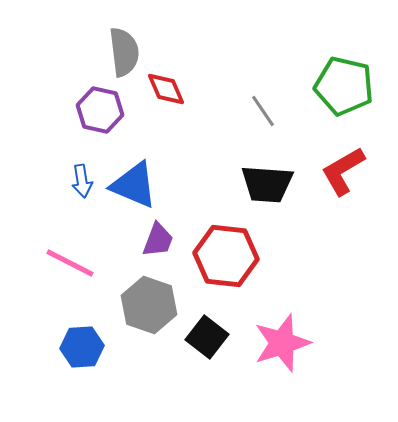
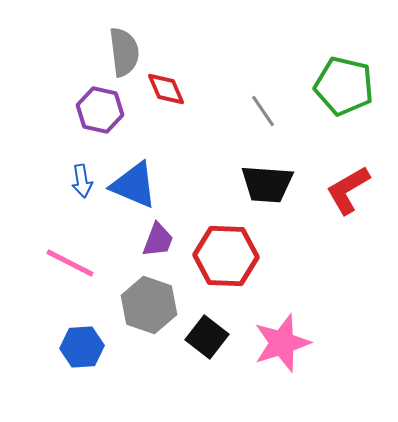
red L-shape: moved 5 px right, 19 px down
red hexagon: rotated 4 degrees counterclockwise
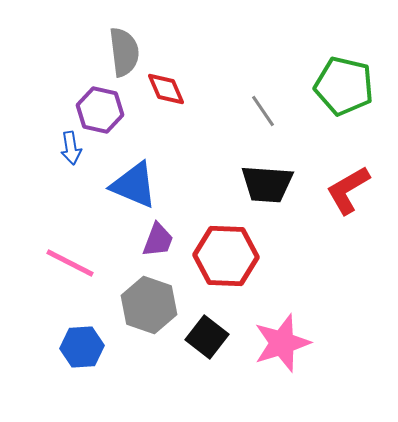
blue arrow: moved 11 px left, 33 px up
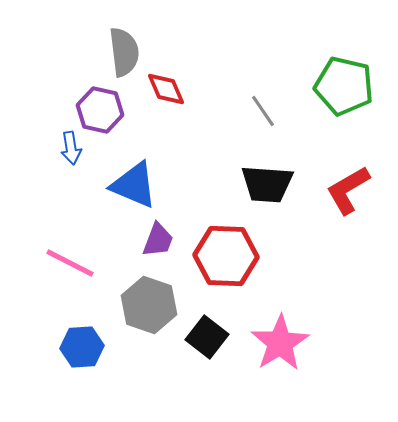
pink star: moved 2 px left; rotated 14 degrees counterclockwise
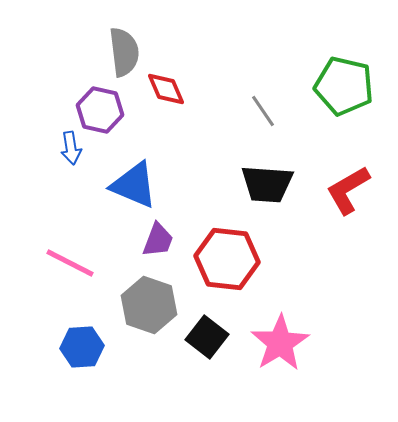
red hexagon: moved 1 px right, 3 px down; rotated 4 degrees clockwise
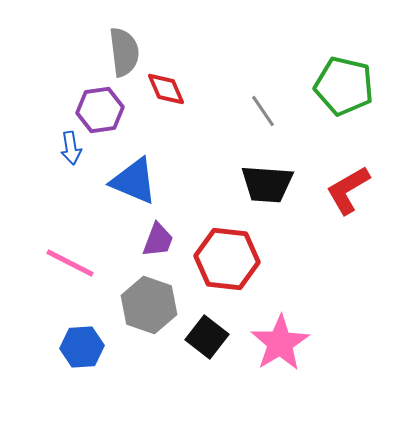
purple hexagon: rotated 21 degrees counterclockwise
blue triangle: moved 4 px up
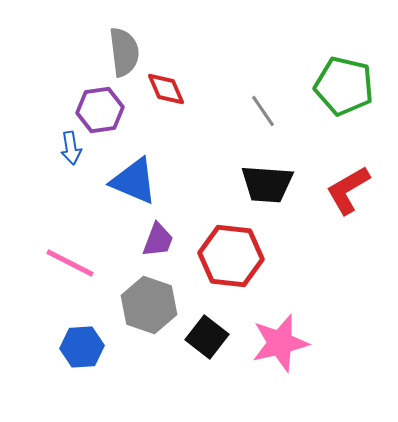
red hexagon: moved 4 px right, 3 px up
pink star: rotated 18 degrees clockwise
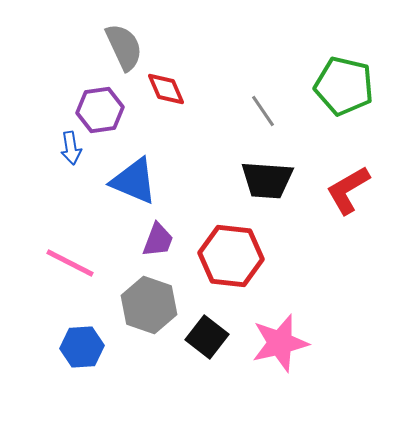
gray semicircle: moved 5 px up; rotated 18 degrees counterclockwise
black trapezoid: moved 4 px up
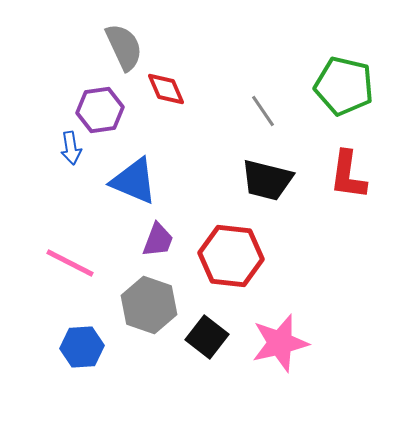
black trapezoid: rotated 10 degrees clockwise
red L-shape: moved 15 px up; rotated 52 degrees counterclockwise
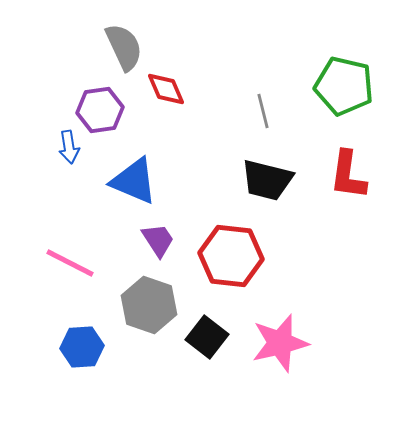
gray line: rotated 20 degrees clockwise
blue arrow: moved 2 px left, 1 px up
purple trapezoid: rotated 54 degrees counterclockwise
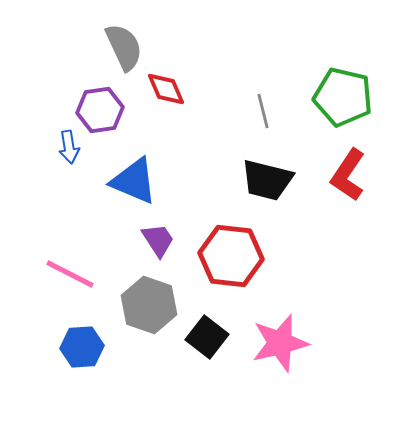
green pentagon: moved 1 px left, 11 px down
red L-shape: rotated 26 degrees clockwise
pink line: moved 11 px down
